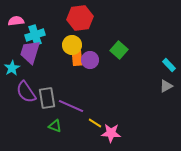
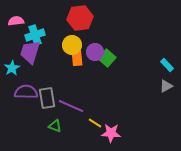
green square: moved 12 px left, 8 px down
purple circle: moved 5 px right, 8 px up
cyan rectangle: moved 2 px left
purple semicircle: rotated 125 degrees clockwise
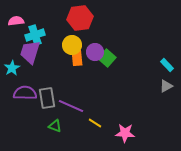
purple semicircle: moved 1 px left, 1 px down
pink star: moved 14 px right
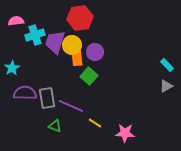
purple trapezoid: moved 25 px right, 10 px up
green square: moved 18 px left, 18 px down
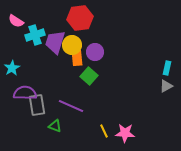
pink semicircle: rotated 140 degrees counterclockwise
cyan rectangle: moved 3 px down; rotated 56 degrees clockwise
gray rectangle: moved 10 px left, 7 px down
yellow line: moved 9 px right, 8 px down; rotated 32 degrees clockwise
